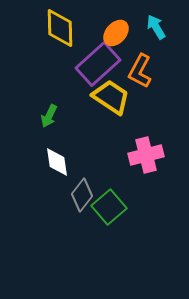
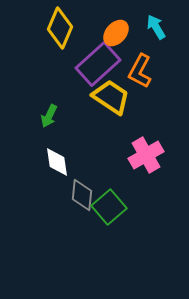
yellow diamond: rotated 24 degrees clockwise
pink cross: rotated 16 degrees counterclockwise
gray diamond: rotated 32 degrees counterclockwise
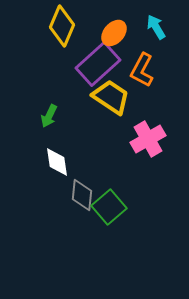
yellow diamond: moved 2 px right, 2 px up
orange ellipse: moved 2 px left
orange L-shape: moved 2 px right, 1 px up
pink cross: moved 2 px right, 16 px up
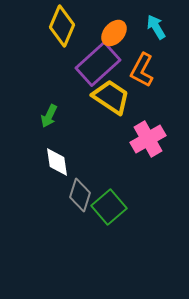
gray diamond: moved 2 px left; rotated 12 degrees clockwise
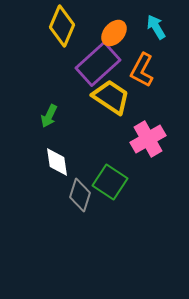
green square: moved 1 px right, 25 px up; rotated 16 degrees counterclockwise
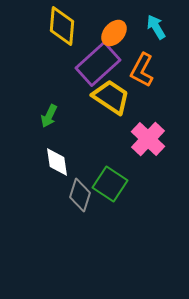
yellow diamond: rotated 18 degrees counterclockwise
pink cross: rotated 16 degrees counterclockwise
green square: moved 2 px down
